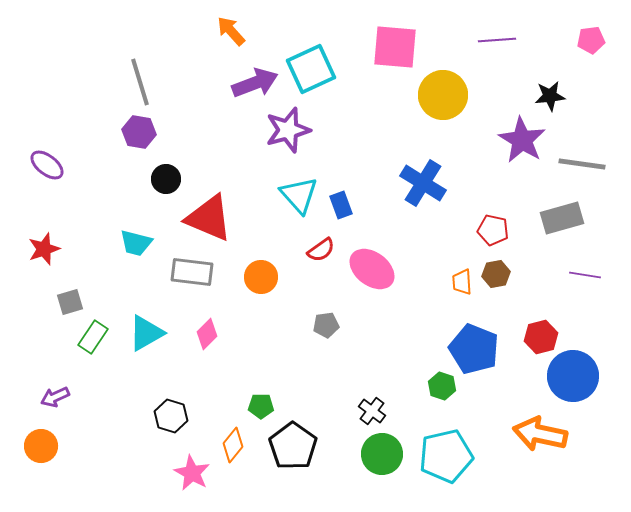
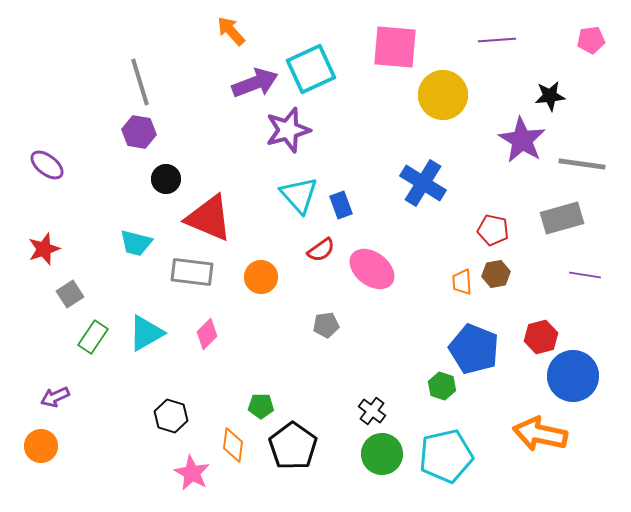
gray square at (70, 302): moved 8 px up; rotated 16 degrees counterclockwise
orange diamond at (233, 445): rotated 32 degrees counterclockwise
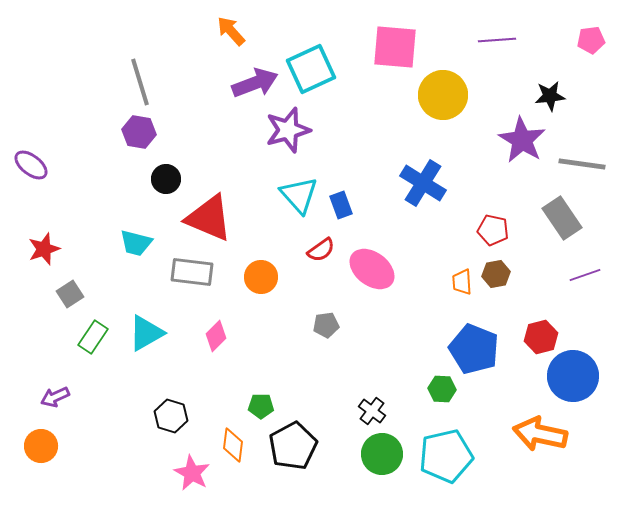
purple ellipse at (47, 165): moved 16 px left
gray rectangle at (562, 218): rotated 72 degrees clockwise
purple line at (585, 275): rotated 28 degrees counterclockwise
pink diamond at (207, 334): moved 9 px right, 2 px down
green hexagon at (442, 386): moved 3 px down; rotated 16 degrees counterclockwise
black pentagon at (293, 446): rotated 9 degrees clockwise
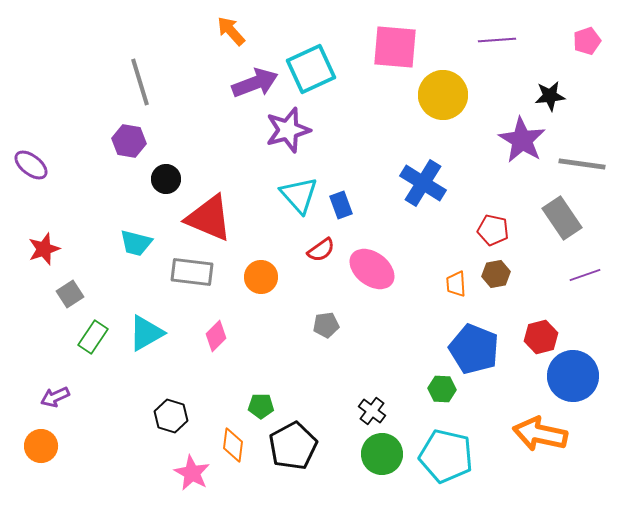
pink pentagon at (591, 40): moved 4 px left, 1 px down; rotated 12 degrees counterclockwise
purple hexagon at (139, 132): moved 10 px left, 9 px down
orange trapezoid at (462, 282): moved 6 px left, 2 px down
cyan pentagon at (446, 456): rotated 26 degrees clockwise
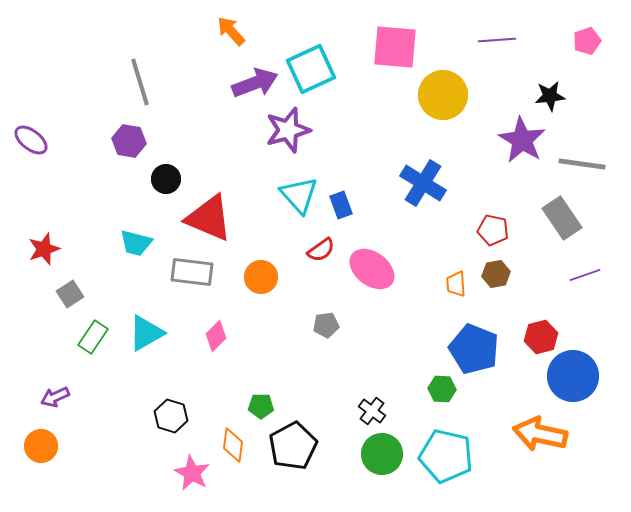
purple ellipse at (31, 165): moved 25 px up
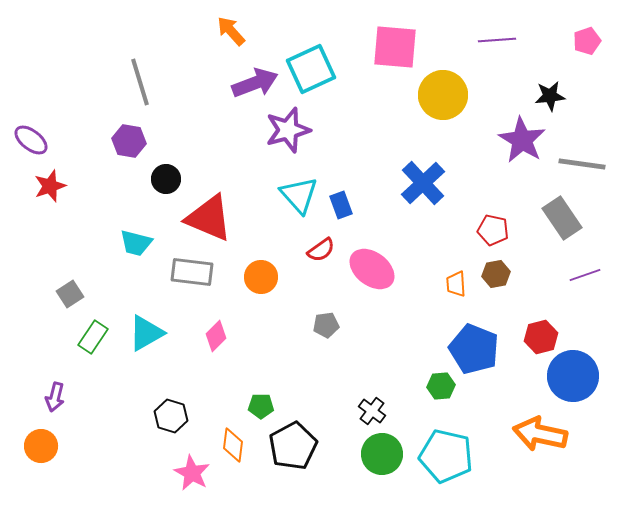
blue cross at (423, 183): rotated 15 degrees clockwise
red star at (44, 249): moved 6 px right, 63 px up
green hexagon at (442, 389): moved 1 px left, 3 px up; rotated 8 degrees counterclockwise
purple arrow at (55, 397): rotated 52 degrees counterclockwise
